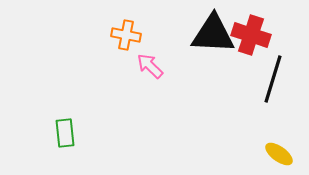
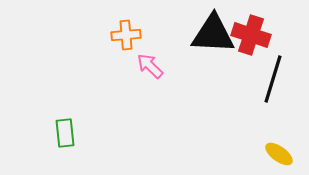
orange cross: rotated 16 degrees counterclockwise
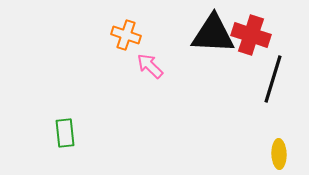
orange cross: rotated 24 degrees clockwise
yellow ellipse: rotated 52 degrees clockwise
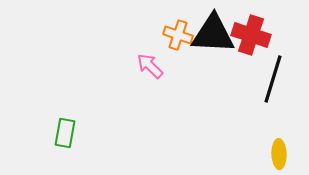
orange cross: moved 52 px right
green rectangle: rotated 16 degrees clockwise
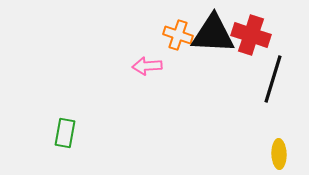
pink arrow: moved 3 px left; rotated 48 degrees counterclockwise
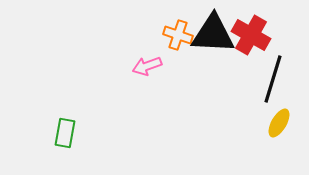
red cross: rotated 12 degrees clockwise
pink arrow: rotated 16 degrees counterclockwise
yellow ellipse: moved 31 px up; rotated 32 degrees clockwise
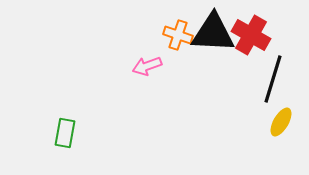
black triangle: moved 1 px up
yellow ellipse: moved 2 px right, 1 px up
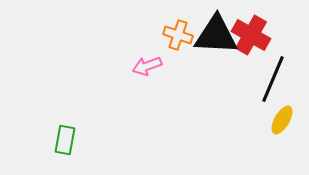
black triangle: moved 3 px right, 2 px down
black line: rotated 6 degrees clockwise
yellow ellipse: moved 1 px right, 2 px up
green rectangle: moved 7 px down
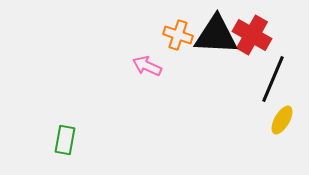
red cross: moved 1 px right
pink arrow: rotated 44 degrees clockwise
